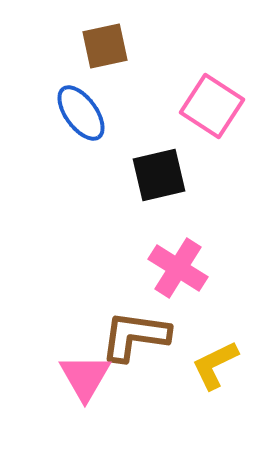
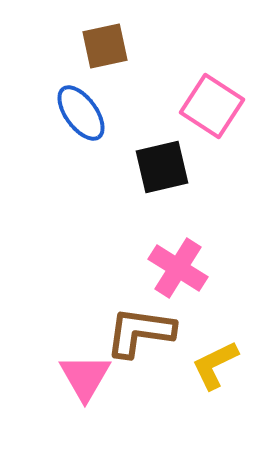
black square: moved 3 px right, 8 px up
brown L-shape: moved 5 px right, 4 px up
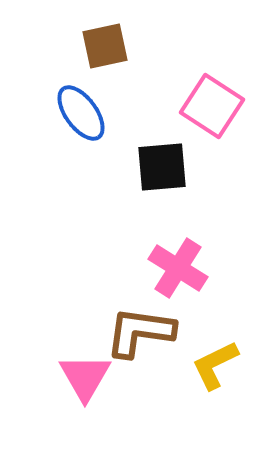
black square: rotated 8 degrees clockwise
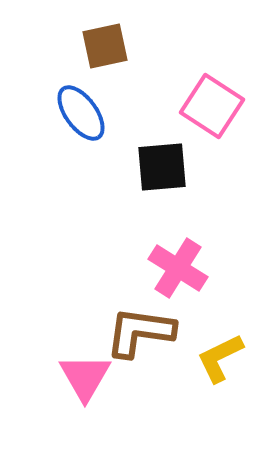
yellow L-shape: moved 5 px right, 7 px up
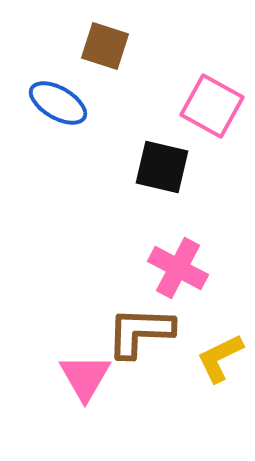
brown square: rotated 30 degrees clockwise
pink square: rotated 4 degrees counterclockwise
blue ellipse: moved 23 px left, 10 px up; rotated 24 degrees counterclockwise
black square: rotated 18 degrees clockwise
pink cross: rotated 4 degrees counterclockwise
brown L-shape: rotated 6 degrees counterclockwise
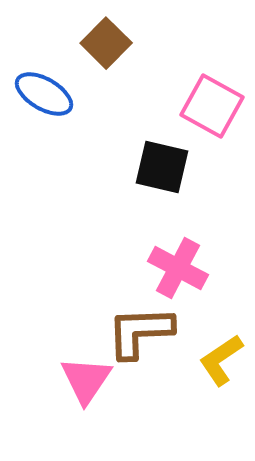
brown square: moved 1 px right, 3 px up; rotated 27 degrees clockwise
blue ellipse: moved 14 px left, 9 px up
brown L-shape: rotated 4 degrees counterclockwise
yellow L-shape: moved 1 px right, 2 px down; rotated 8 degrees counterclockwise
pink triangle: moved 1 px right, 3 px down; rotated 4 degrees clockwise
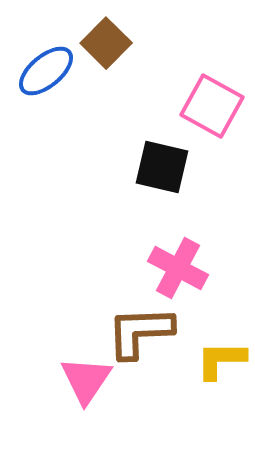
blue ellipse: moved 2 px right, 23 px up; rotated 70 degrees counterclockwise
yellow L-shape: rotated 34 degrees clockwise
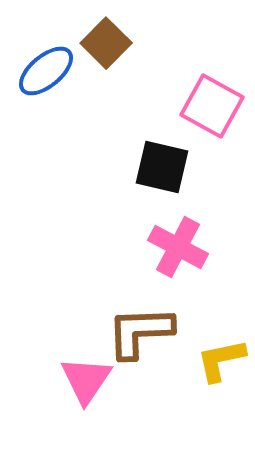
pink cross: moved 21 px up
yellow L-shape: rotated 12 degrees counterclockwise
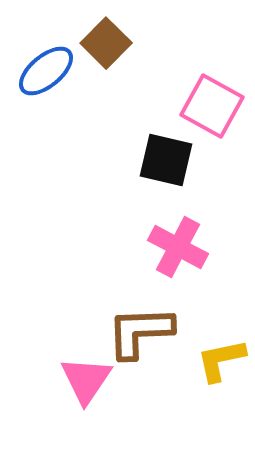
black square: moved 4 px right, 7 px up
